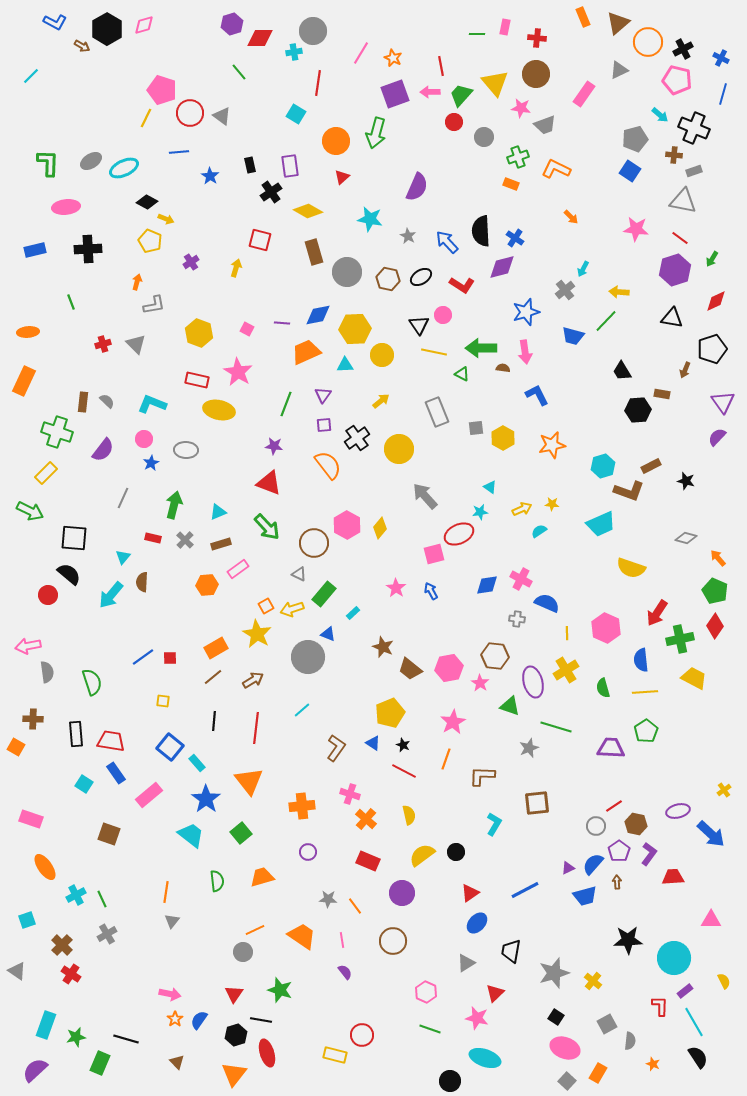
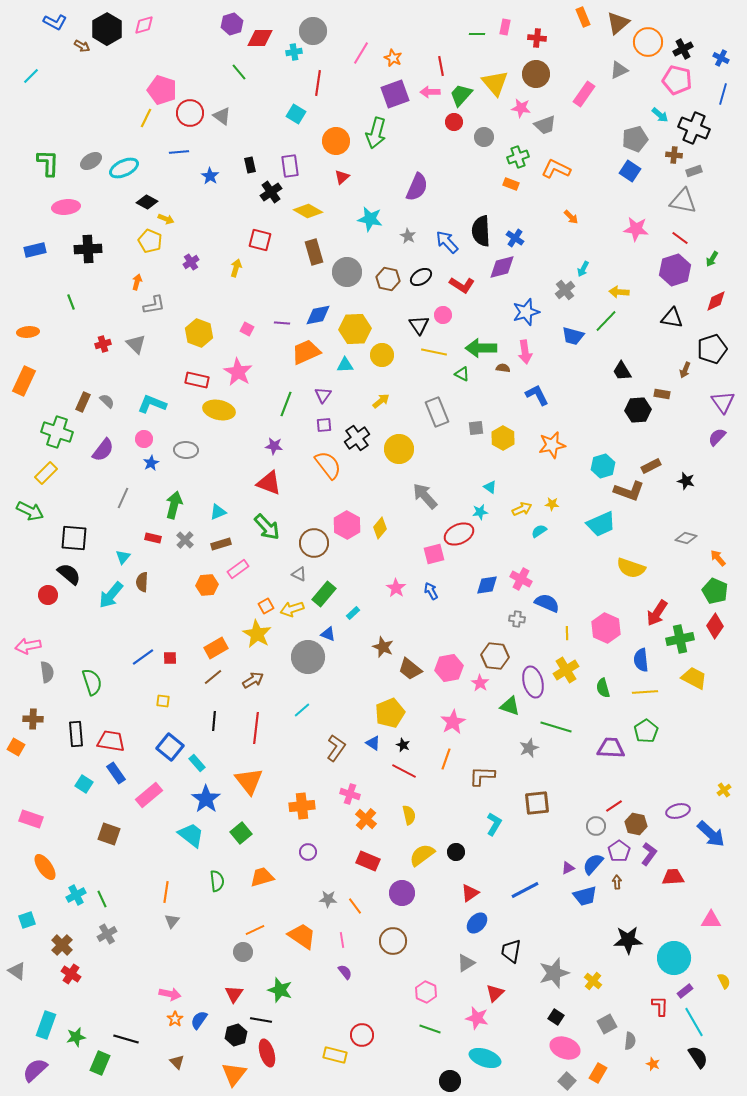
brown rectangle at (83, 402): rotated 18 degrees clockwise
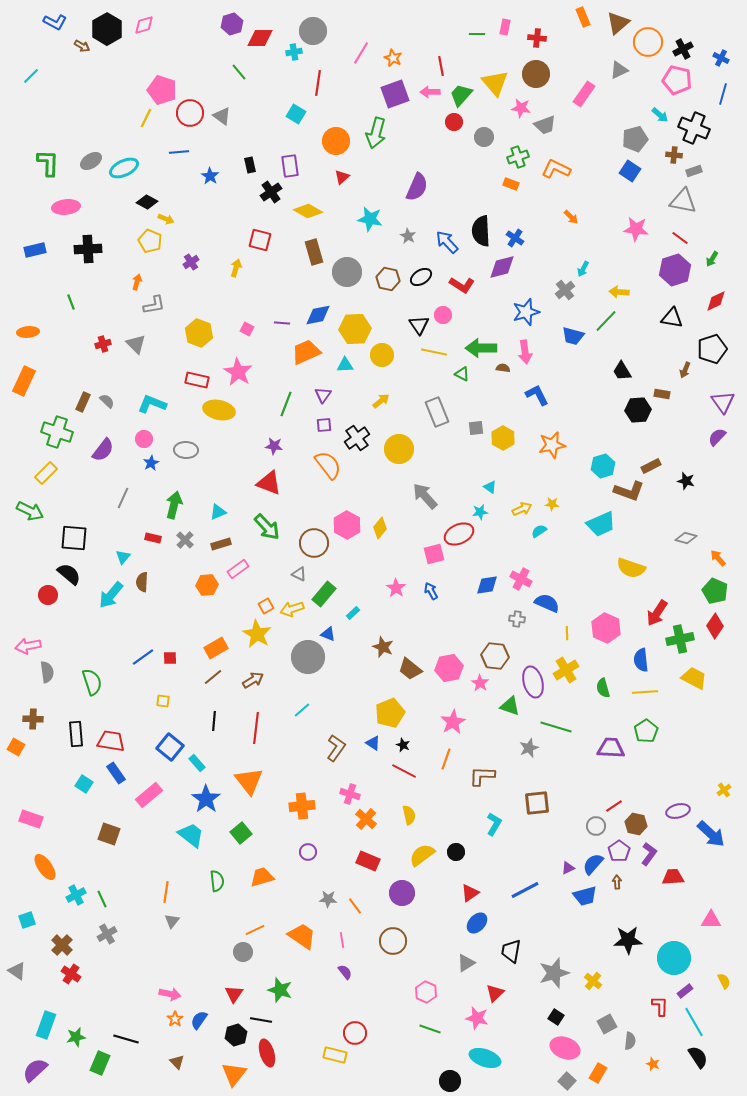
red circle at (362, 1035): moved 7 px left, 2 px up
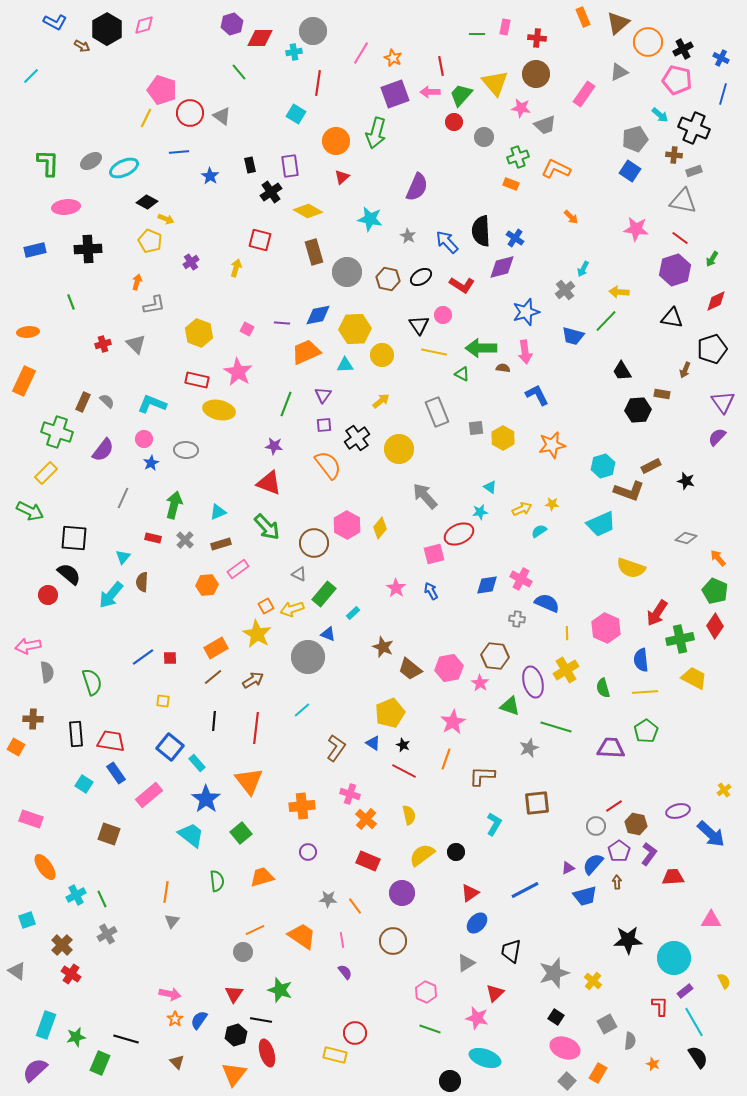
gray triangle at (619, 70): moved 2 px down
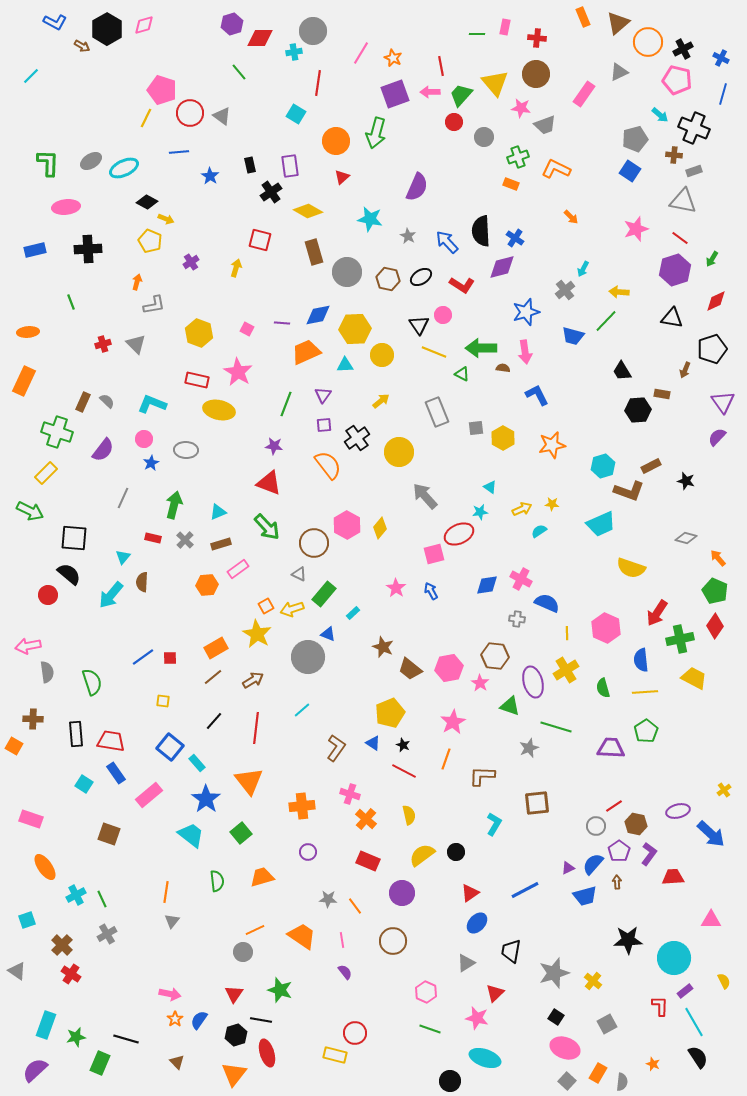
pink star at (636, 229): rotated 25 degrees counterclockwise
yellow line at (434, 352): rotated 10 degrees clockwise
yellow circle at (399, 449): moved 3 px down
black line at (214, 721): rotated 36 degrees clockwise
orange square at (16, 747): moved 2 px left, 1 px up
gray semicircle at (630, 1041): moved 8 px left, 41 px down
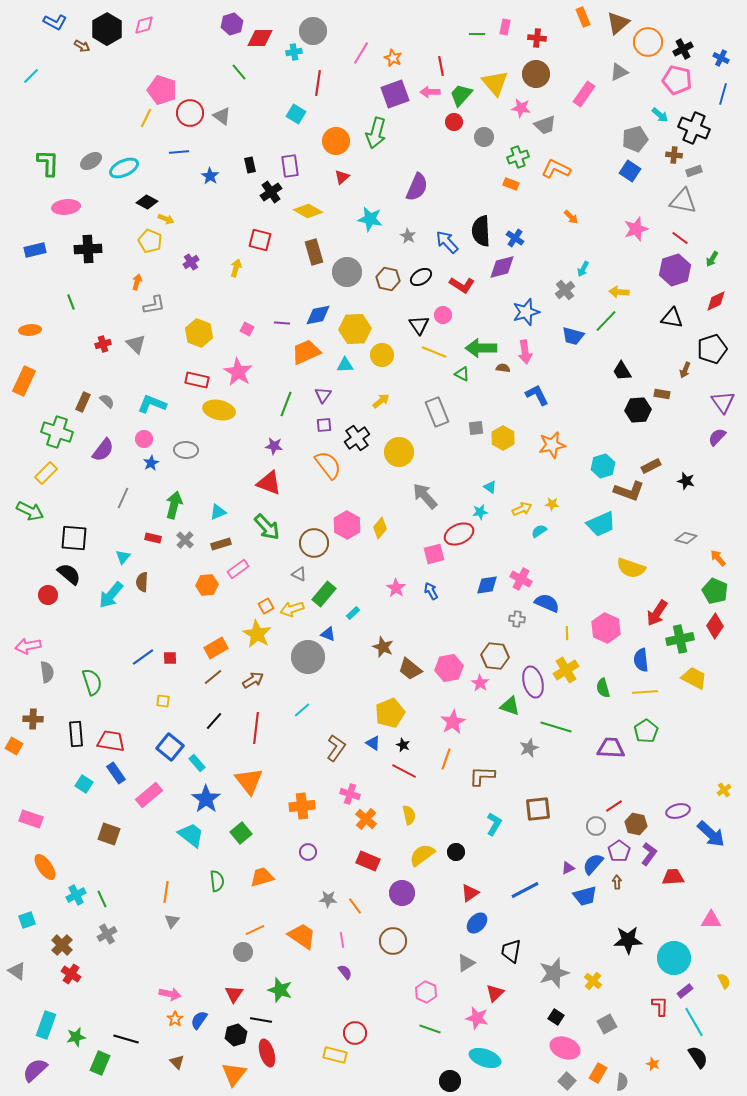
orange ellipse at (28, 332): moved 2 px right, 2 px up
brown square at (537, 803): moved 1 px right, 6 px down
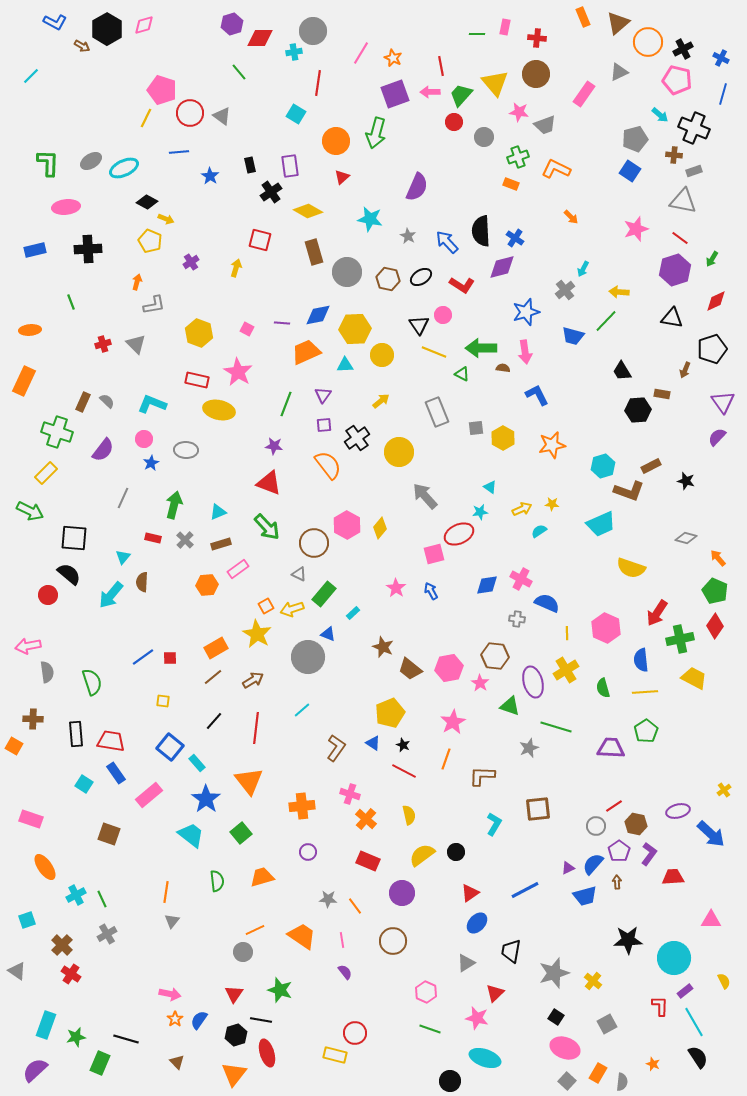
pink star at (521, 108): moved 2 px left, 4 px down
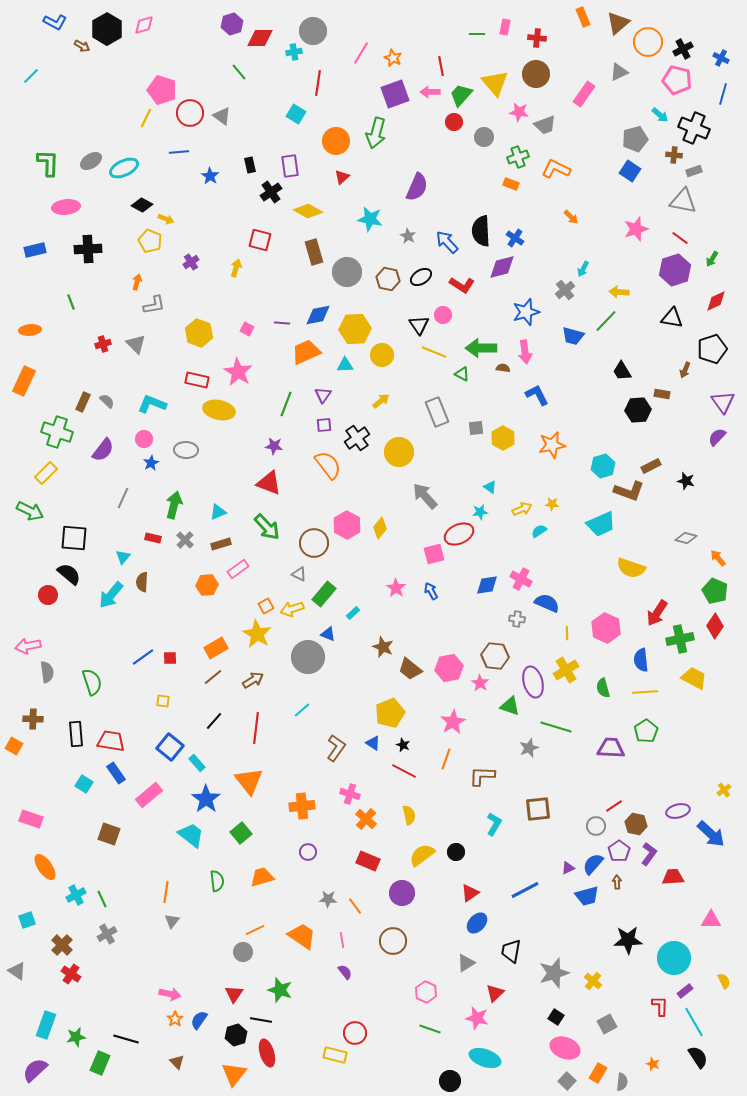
black diamond at (147, 202): moved 5 px left, 3 px down
blue trapezoid at (585, 896): moved 2 px right
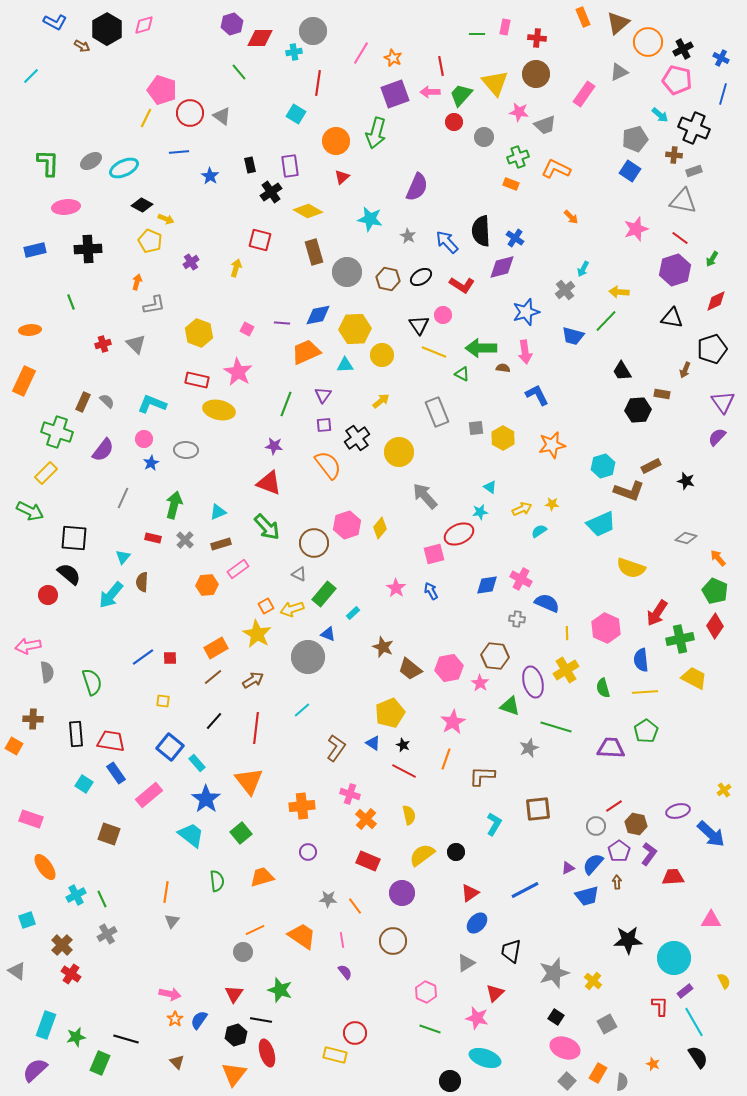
pink hexagon at (347, 525): rotated 12 degrees clockwise
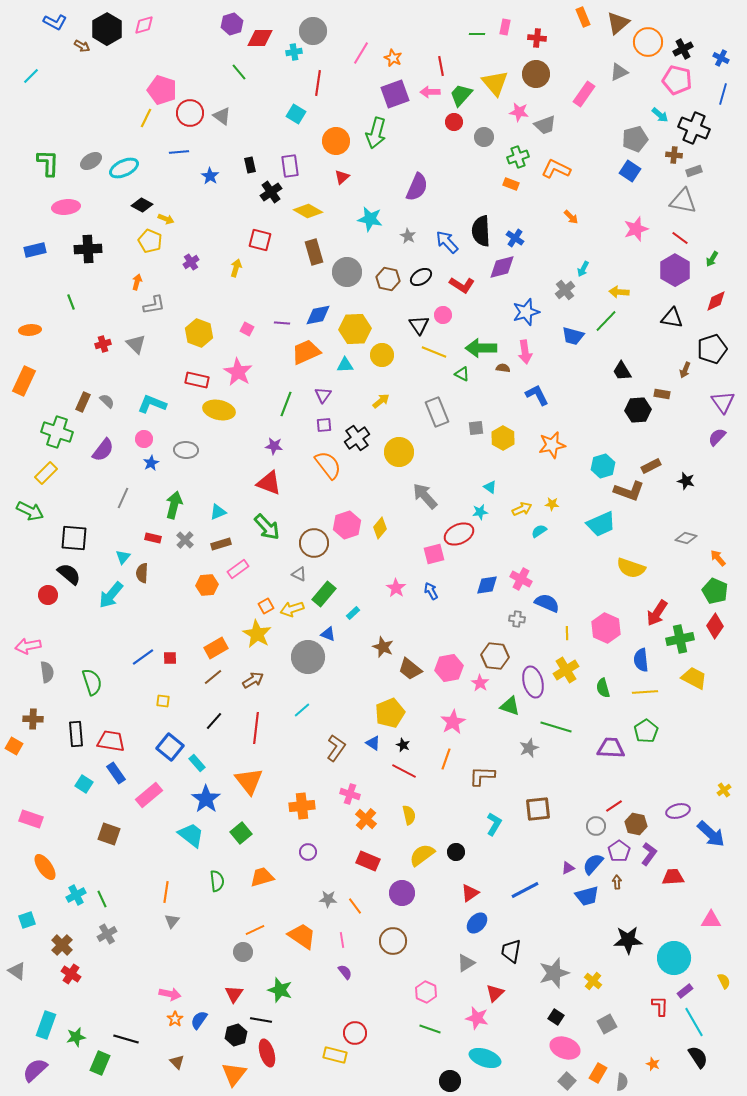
purple hexagon at (675, 270): rotated 12 degrees counterclockwise
brown semicircle at (142, 582): moved 9 px up
